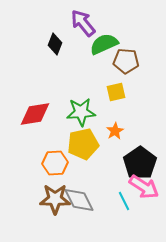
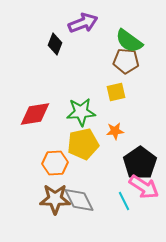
purple arrow: rotated 108 degrees clockwise
green semicircle: moved 25 px right, 3 px up; rotated 120 degrees counterclockwise
orange star: rotated 24 degrees clockwise
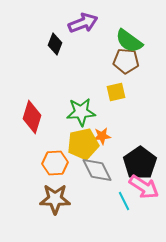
red diamond: moved 3 px left, 3 px down; rotated 64 degrees counterclockwise
orange star: moved 13 px left, 5 px down
gray diamond: moved 18 px right, 30 px up
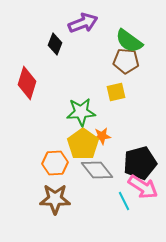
red diamond: moved 5 px left, 34 px up
yellow pentagon: rotated 24 degrees counterclockwise
black pentagon: rotated 20 degrees clockwise
gray diamond: rotated 12 degrees counterclockwise
pink arrow: moved 1 px left
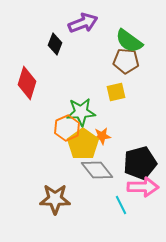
orange hexagon: moved 12 px right, 35 px up; rotated 20 degrees counterclockwise
pink arrow: rotated 32 degrees counterclockwise
cyan line: moved 3 px left, 4 px down
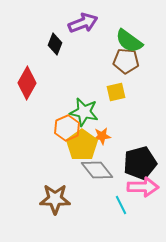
red diamond: rotated 12 degrees clockwise
green star: moved 3 px right; rotated 16 degrees clockwise
yellow pentagon: moved 1 px left, 1 px down
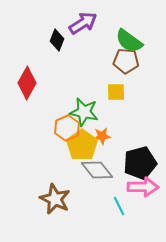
purple arrow: rotated 12 degrees counterclockwise
black diamond: moved 2 px right, 4 px up
yellow square: rotated 12 degrees clockwise
brown star: rotated 24 degrees clockwise
cyan line: moved 2 px left, 1 px down
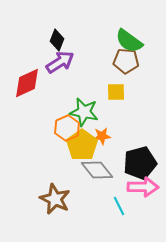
purple arrow: moved 23 px left, 39 px down
red diamond: rotated 36 degrees clockwise
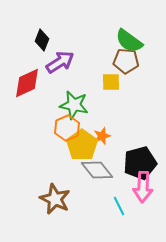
black diamond: moved 15 px left
yellow square: moved 5 px left, 10 px up
green star: moved 10 px left, 7 px up
orange star: rotated 12 degrees counterclockwise
pink arrow: rotated 92 degrees clockwise
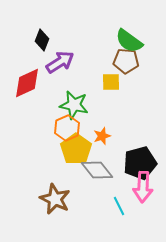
yellow pentagon: moved 6 px left, 4 px down
